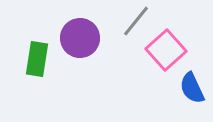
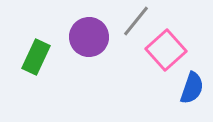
purple circle: moved 9 px right, 1 px up
green rectangle: moved 1 px left, 2 px up; rotated 16 degrees clockwise
blue semicircle: rotated 136 degrees counterclockwise
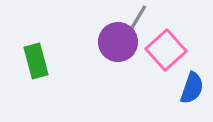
gray line: rotated 8 degrees counterclockwise
purple circle: moved 29 px right, 5 px down
green rectangle: moved 4 px down; rotated 40 degrees counterclockwise
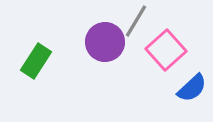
purple circle: moved 13 px left
green rectangle: rotated 48 degrees clockwise
blue semicircle: rotated 28 degrees clockwise
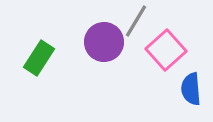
purple circle: moved 1 px left
green rectangle: moved 3 px right, 3 px up
blue semicircle: moved 1 px left, 1 px down; rotated 128 degrees clockwise
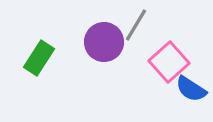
gray line: moved 4 px down
pink square: moved 3 px right, 12 px down
blue semicircle: rotated 52 degrees counterclockwise
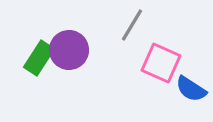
gray line: moved 4 px left
purple circle: moved 35 px left, 8 px down
pink square: moved 8 px left, 1 px down; rotated 24 degrees counterclockwise
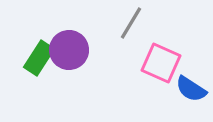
gray line: moved 1 px left, 2 px up
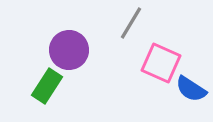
green rectangle: moved 8 px right, 28 px down
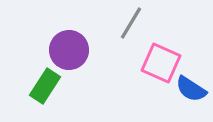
green rectangle: moved 2 px left
